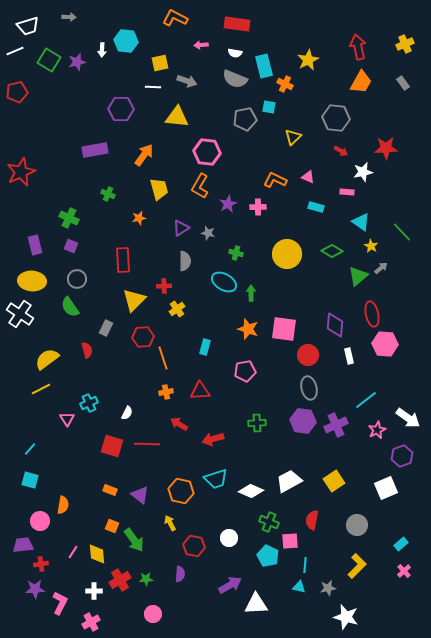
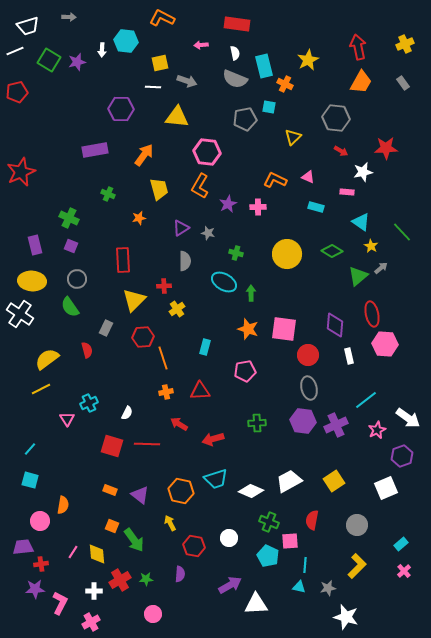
orange L-shape at (175, 18): moved 13 px left
white semicircle at (235, 53): rotated 112 degrees counterclockwise
purple trapezoid at (23, 545): moved 2 px down
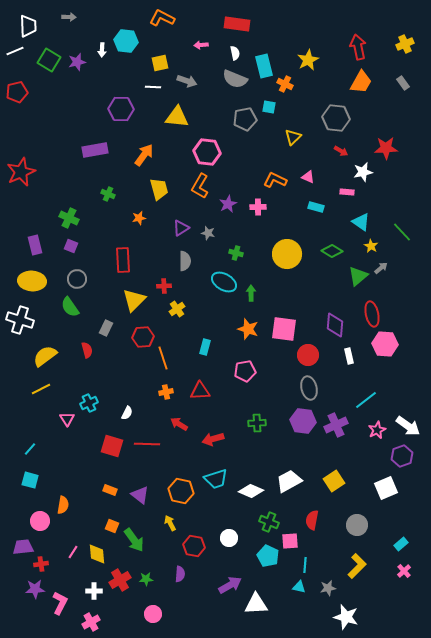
white trapezoid at (28, 26): rotated 75 degrees counterclockwise
white cross at (20, 314): moved 6 px down; rotated 16 degrees counterclockwise
yellow semicircle at (47, 359): moved 2 px left, 3 px up
white arrow at (408, 418): moved 8 px down
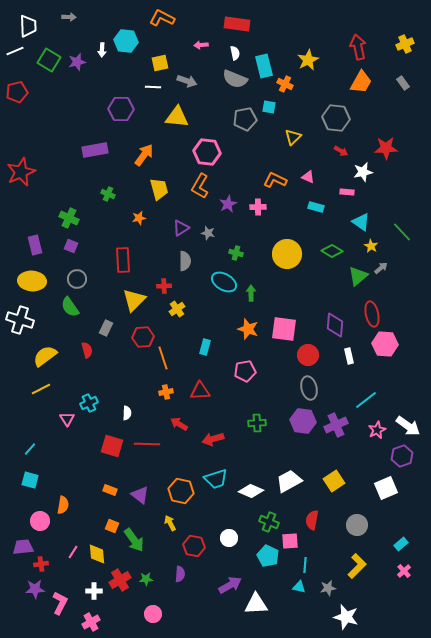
white semicircle at (127, 413): rotated 24 degrees counterclockwise
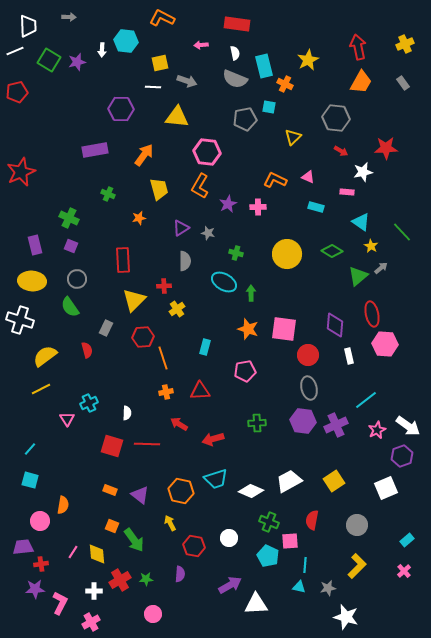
cyan rectangle at (401, 544): moved 6 px right, 4 px up
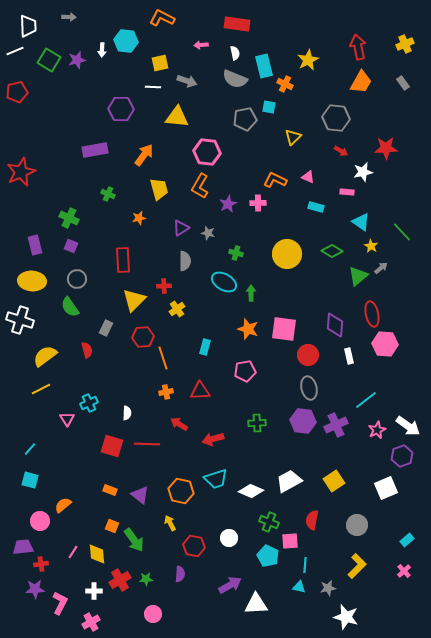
purple star at (77, 62): moved 2 px up
pink cross at (258, 207): moved 4 px up
orange semicircle at (63, 505): rotated 138 degrees counterclockwise
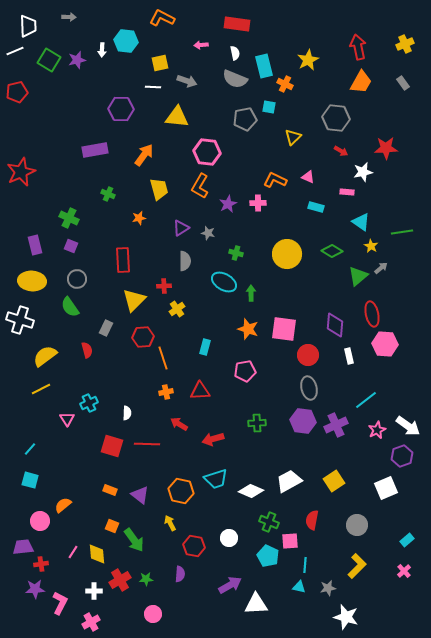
green line at (402, 232): rotated 55 degrees counterclockwise
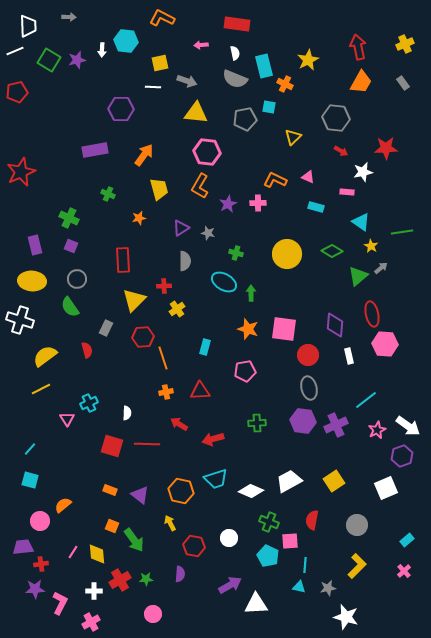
yellow triangle at (177, 117): moved 19 px right, 4 px up
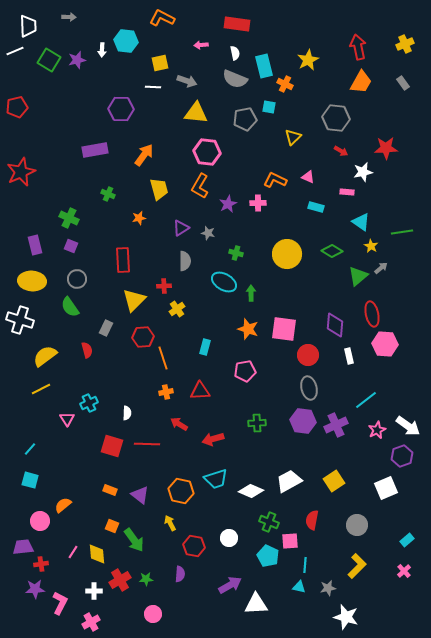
red pentagon at (17, 92): moved 15 px down
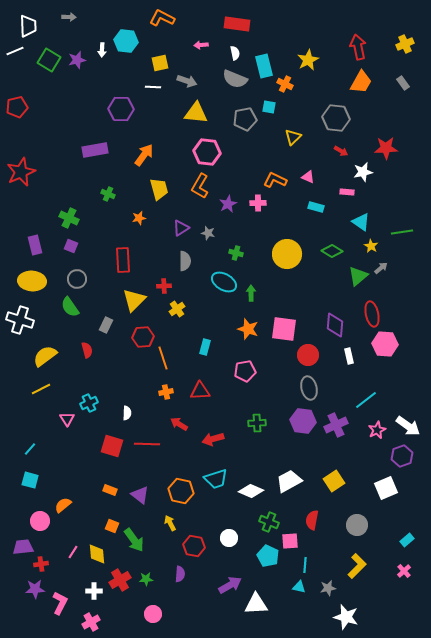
gray rectangle at (106, 328): moved 3 px up
